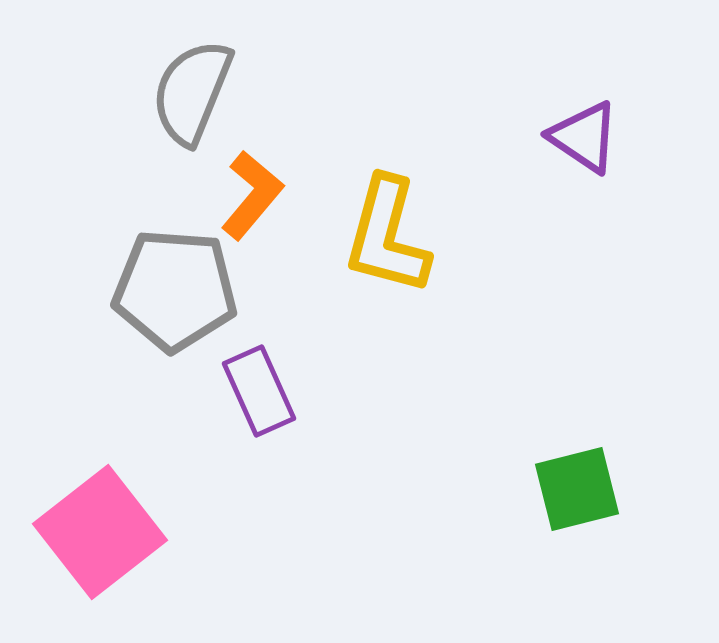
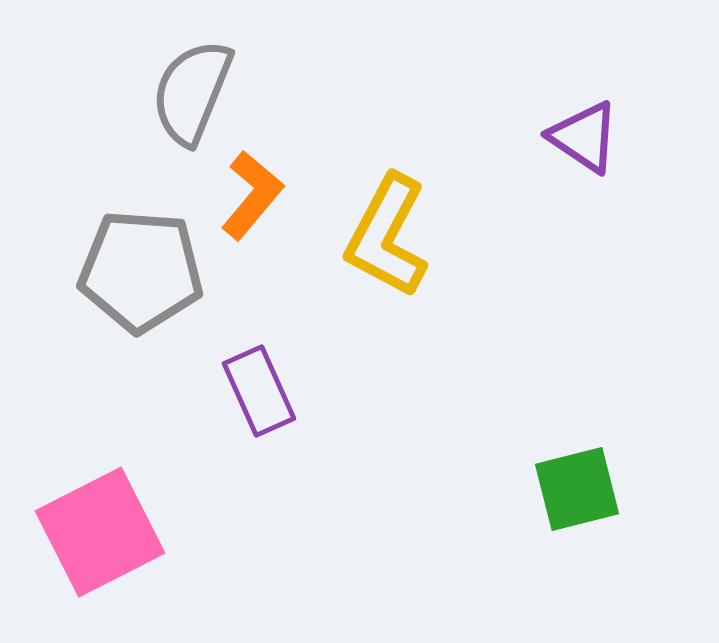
yellow L-shape: rotated 13 degrees clockwise
gray pentagon: moved 34 px left, 19 px up
pink square: rotated 11 degrees clockwise
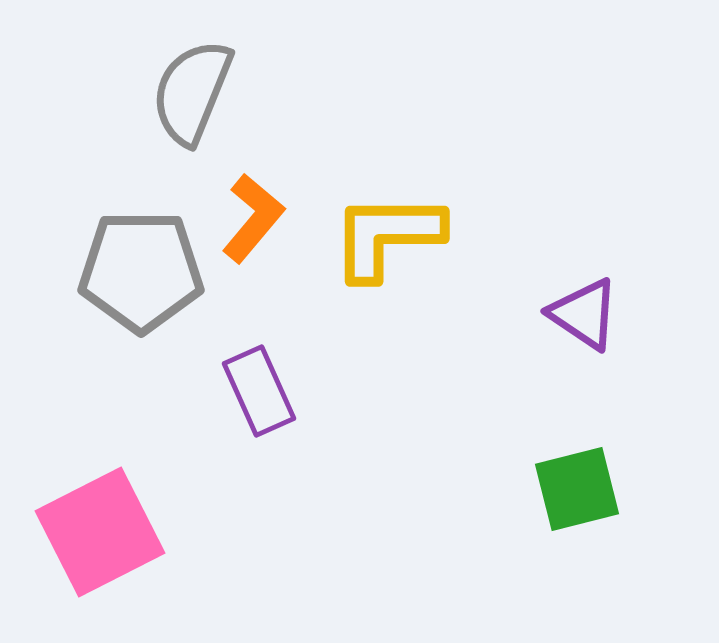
purple triangle: moved 177 px down
orange L-shape: moved 1 px right, 23 px down
yellow L-shape: rotated 62 degrees clockwise
gray pentagon: rotated 4 degrees counterclockwise
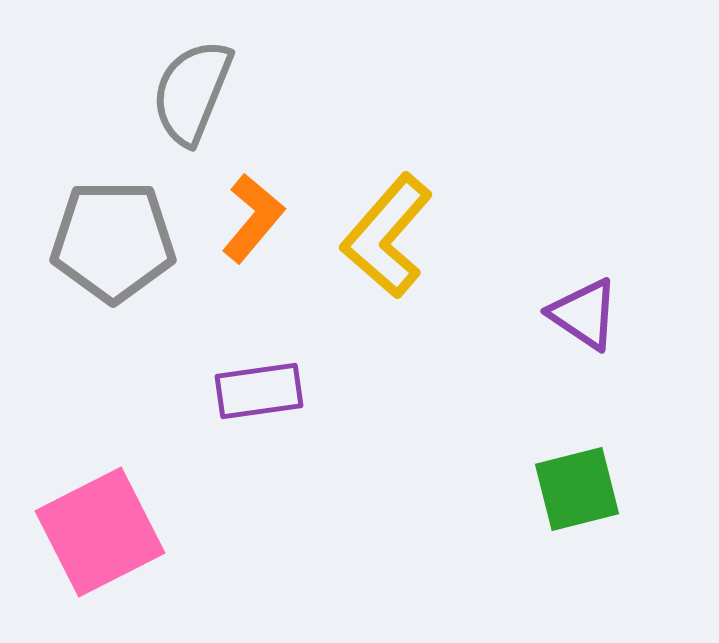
yellow L-shape: rotated 49 degrees counterclockwise
gray pentagon: moved 28 px left, 30 px up
purple rectangle: rotated 74 degrees counterclockwise
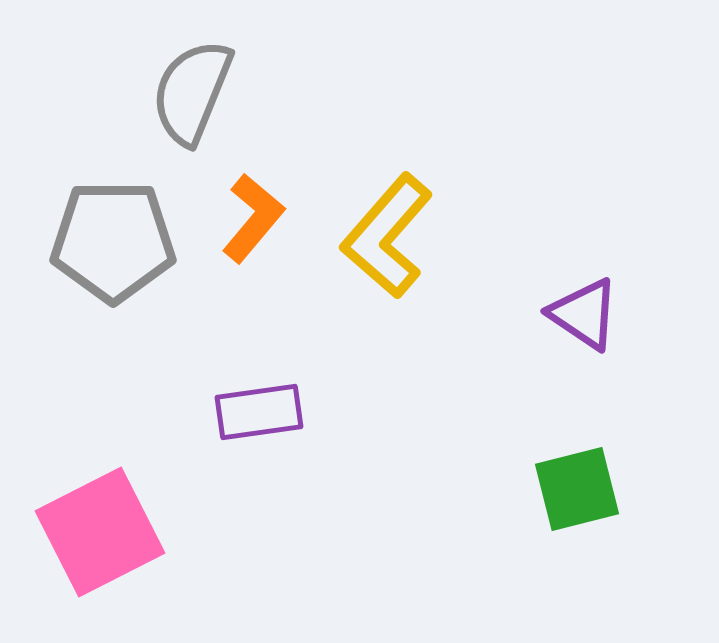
purple rectangle: moved 21 px down
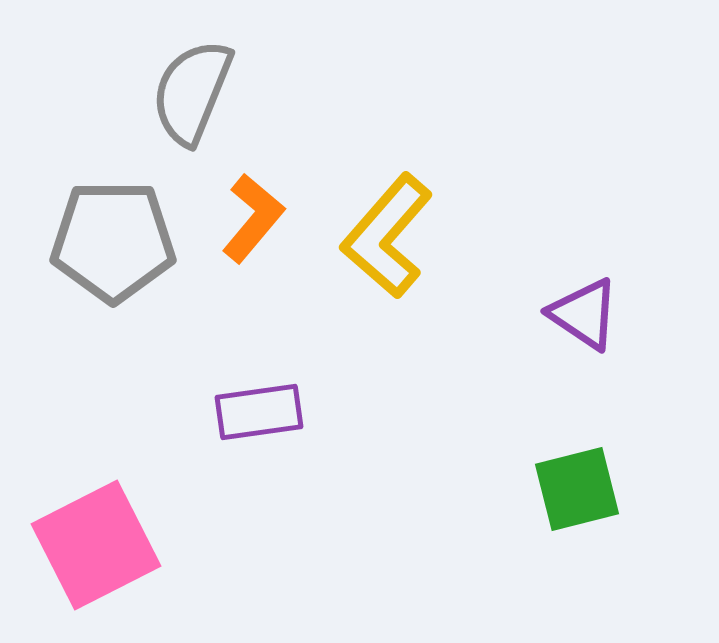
pink square: moved 4 px left, 13 px down
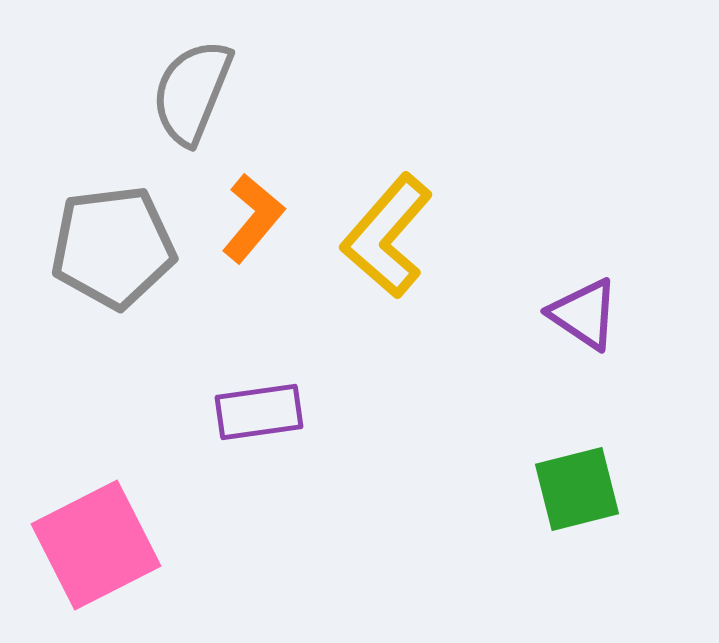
gray pentagon: moved 6 px down; rotated 7 degrees counterclockwise
